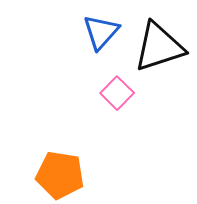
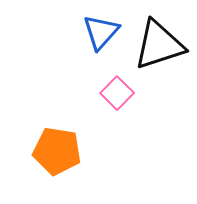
black triangle: moved 2 px up
orange pentagon: moved 3 px left, 24 px up
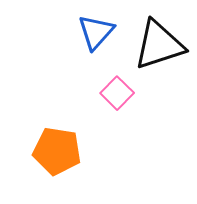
blue triangle: moved 5 px left
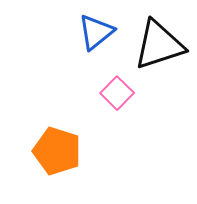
blue triangle: rotated 9 degrees clockwise
orange pentagon: rotated 9 degrees clockwise
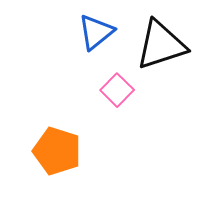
black triangle: moved 2 px right
pink square: moved 3 px up
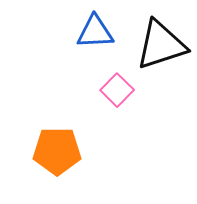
blue triangle: moved 1 px left; rotated 36 degrees clockwise
orange pentagon: rotated 18 degrees counterclockwise
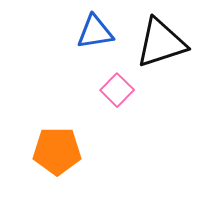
blue triangle: rotated 6 degrees counterclockwise
black triangle: moved 2 px up
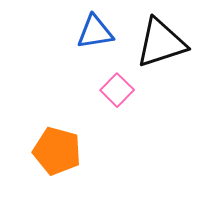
orange pentagon: rotated 15 degrees clockwise
